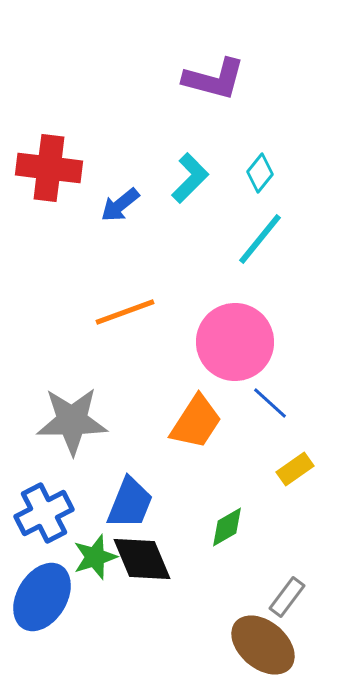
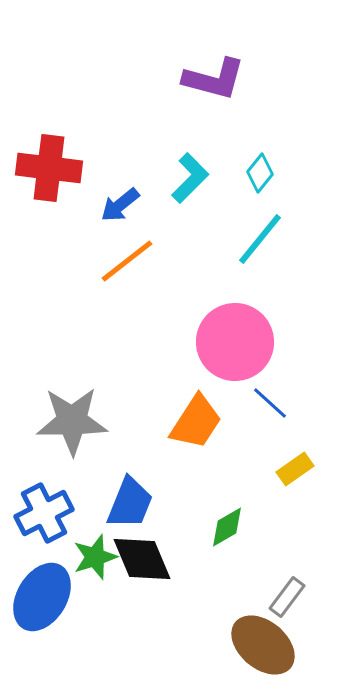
orange line: moved 2 px right, 51 px up; rotated 18 degrees counterclockwise
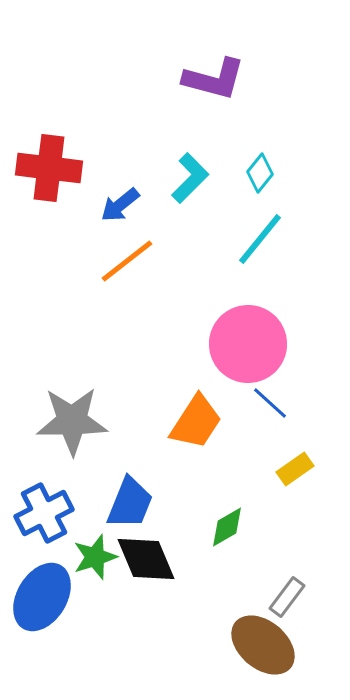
pink circle: moved 13 px right, 2 px down
black diamond: moved 4 px right
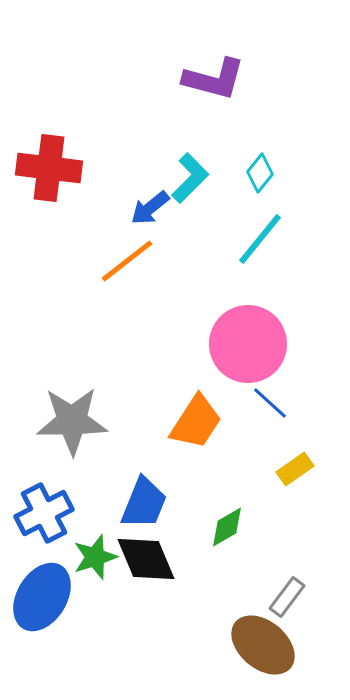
blue arrow: moved 30 px right, 3 px down
blue trapezoid: moved 14 px right
